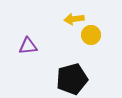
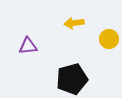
yellow arrow: moved 4 px down
yellow circle: moved 18 px right, 4 px down
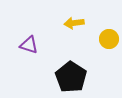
purple triangle: moved 1 px right, 1 px up; rotated 24 degrees clockwise
black pentagon: moved 1 px left, 2 px up; rotated 24 degrees counterclockwise
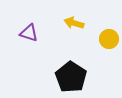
yellow arrow: rotated 24 degrees clockwise
purple triangle: moved 12 px up
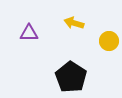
purple triangle: rotated 18 degrees counterclockwise
yellow circle: moved 2 px down
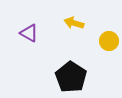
purple triangle: rotated 30 degrees clockwise
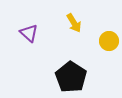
yellow arrow: rotated 138 degrees counterclockwise
purple triangle: rotated 12 degrees clockwise
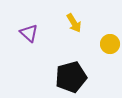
yellow circle: moved 1 px right, 3 px down
black pentagon: rotated 24 degrees clockwise
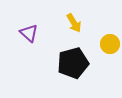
black pentagon: moved 2 px right, 14 px up
